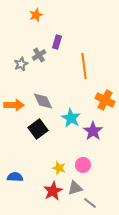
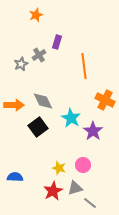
black square: moved 2 px up
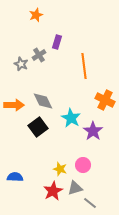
gray star: rotated 24 degrees counterclockwise
yellow star: moved 1 px right, 1 px down
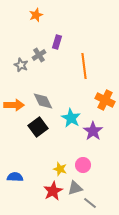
gray star: moved 1 px down
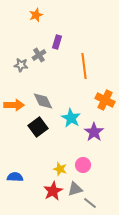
gray star: rotated 16 degrees counterclockwise
purple star: moved 1 px right, 1 px down
gray triangle: moved 1 px down
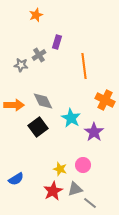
blue semicircle: moved 1 px right, 2 px down; rotated 147 degrees clockwise
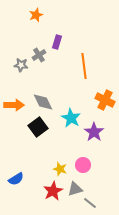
gray diamond: moved 1 px down
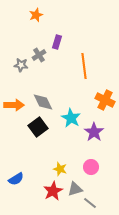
pink circle: moved 8 px right, 2 px down
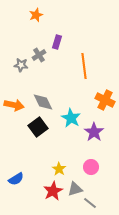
orange arrow: rotated 12 degrees clockwise
yellow star: moved 1 px left; rotated 16 degrees clockwise
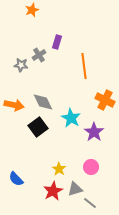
orange star: moved 4 px left, 5 px up
blue semicircle: rotated 77 degrees clockwise
